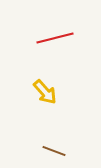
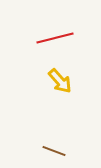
yellow arrow: moved 15 px right, 11 px up
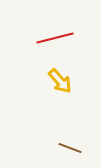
brown line: moved 16 px right, 3 px up
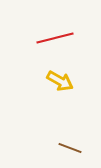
yellow arrow: rotated 20 degrees counterclockwise
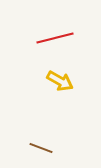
brown line: moved 29 px left
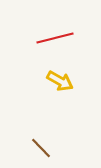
brown line: rotated 25 degrees clockwise
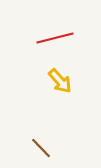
yellow arrow: rotated 20 degrees clockwise
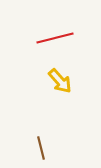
brown line: rotated 30 degrees clockwise
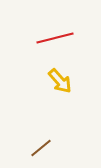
brown line: rotated 65 degrees clockwise
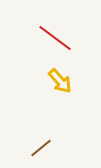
red line: rotated 51 degrees clockwise
